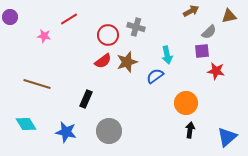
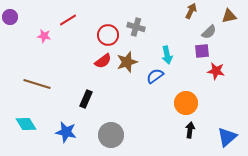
brown arrow: rotated 35 degrees counterclockwise
red line: moved 1 px left, 1 px down
gray circle: moved 2 px right, 4 px down
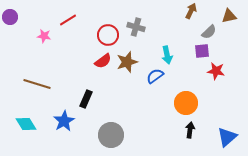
blue star: moved 2 px left, 11 px up; rotated 30 degrees clockwise
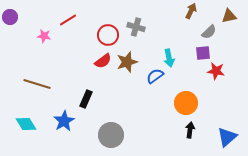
purple square: moved 1 px right, 2 px down
cyan arrow: moved 2 px right, 3 px down
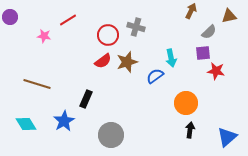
cyan arrow: moved 2 px right
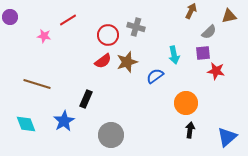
cyan arrow: moved 3 px right, 3 px up
cyan diamond: rotated 10 degrees clockwise
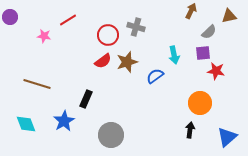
orange circle: moved 14 px right
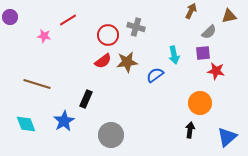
brown star: rotated 10 degrees clockwise
blue semicircle: moved 1 px up
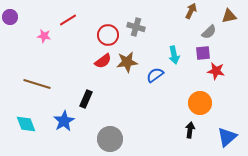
gray circle: moved 1 px left, 4 px down
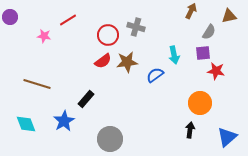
gray semicircle: rotated 14 degrees counterclockwise
black rectangle: rotated 18 degrees clockwise
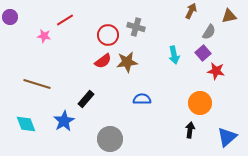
red line: moved 3 px left
purple square: rotated 35 degrees counterclockwise
blue semicircle: moved 13 px left, 24 px down; rotated 36 degrees clockwise
